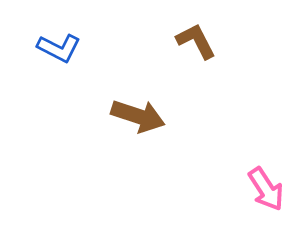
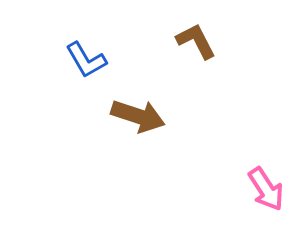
blue L-shape: moved 27 px right, 12 px down; rotated 33 degrees clockwise
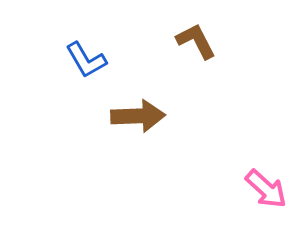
brown arrow: rotated 20 degrees counterclockwise
pink arrow: rotated 15 degrees counterclockwise
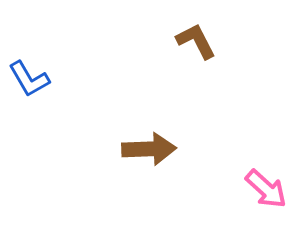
blue L-shape: moved 57 px left, 19 px down
brown arrow: moved 11 px right, 33 px down
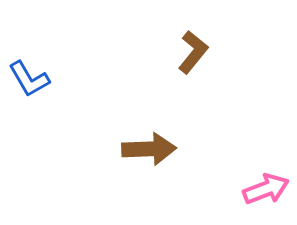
brown L-shape: moved 3 px left, 11 px down; rotated 66 degrees clockwise
pink arrow: rotated 63 degrees counterclockwise
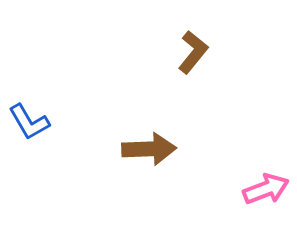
blue L-shape: moved 43 px down
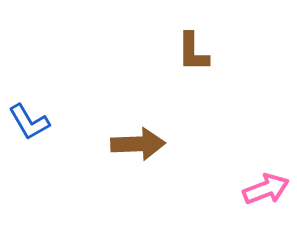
brown L-shape: rotated 141 degrees clockwise
brown arrow: moved 11 px left, 5 px up
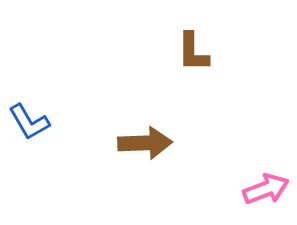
brown arrow: moved 7 px right, 1 px up
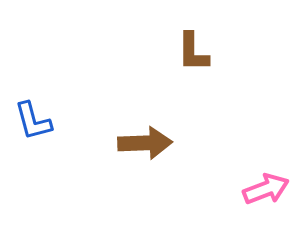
blue L-shape: moved 4 px right, 1 px up; rotated 15 degrees clockwise
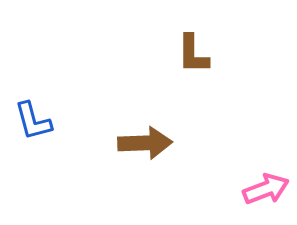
brown L-shape: moved 2 px down
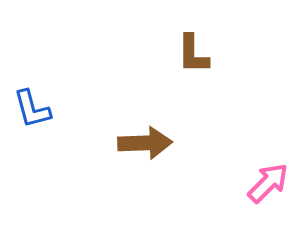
blue L-shape: moved 1 px left, 12 px up
pink arrow: moved 2 px right, 6 px up; rotated 24 degrees counterclockwise
